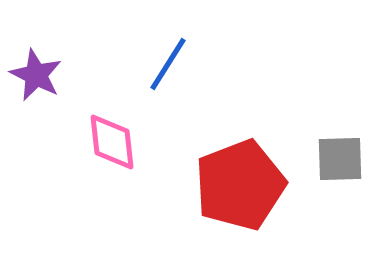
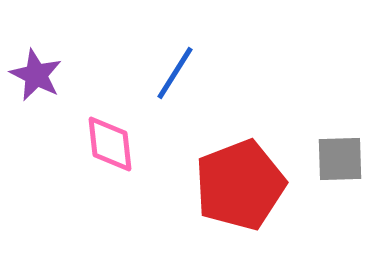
blue line: moved 7 px right, 9 px down
pink diamond: moved 2 px left, 2 px down
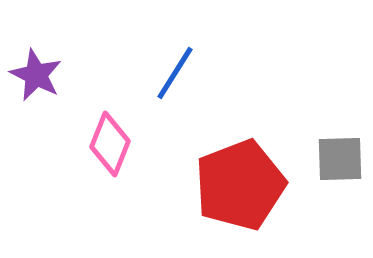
pink diamond: rotated 28 degrees clockwise
